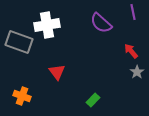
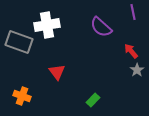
purple semicircle: moved 4 px down
gray star: moved 2 px up
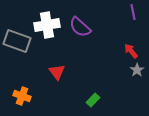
purple semicircle: moved 21 px left
gray rectangle: moved 2 px left, 1 px up
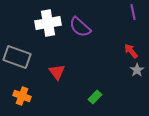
white cross: moved 1 px right, 2 px up
gray rectangle: moved 16 px down
green rectangle: moved 2 px right, 3 px up
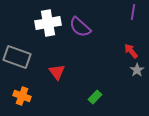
purple line: rotated 21 degrees clockwise
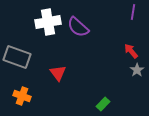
white cross: moved 1 px up
purple semicircle: moved 2 px left
red triangle: moved 1 px right, 1 px down
green rectangle: moved 8 px right, 7 px down
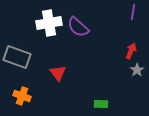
white cross: moved 1 px right, 1 px down
red arrow: rotated 63 degrees clockwise
green rectangle: moved 2 px left; rotated 48 degrees clockwise
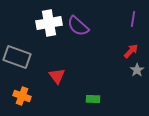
purple line: moved 7 px down
purple semicircle: moved 1 px up
red arrow: rotated 21 degrees clockwise
red triangle: moved 1 px left, 3 px down
green rectangle: moved 8 px left, 5 px up
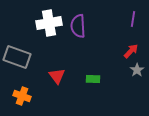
purple semicircle: rotated 45 degrees clockwise
green rectangle: moved 20 px up
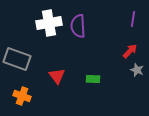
red arrow: moved 1 px left
gray rectangle: moved 2 px down
gray star: rotated 16 degrees counterclockwise
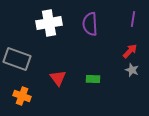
purple semicircle: moved 12 px right, 2 px up
gray star: moved 5 px left
red triangle: moved 1 px right, 2 px down
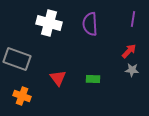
white cross: rotated 25 degrees clockwise
red arrow: moved 1 px left
gray star: rotated 16 degrees counterclockwise
